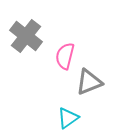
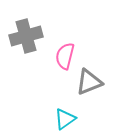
gray cross: rotated 36 degrees clockwise
cyan triangle: moved 3 px left, 1 px down
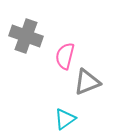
gray cross: rotated 36 degrees clockwise
gray triangle: moved 2 px left
